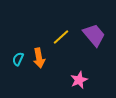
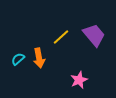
cyan semicircle: rotated 24 degrees clockwise
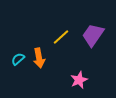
purple trapezoid: moved 1 px left; rotated 105 degrees counterclockwise
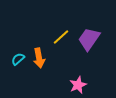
purple trapezoid: moved 4 px left, 4 px down
pink star: moved 1 px left, 5 px down
